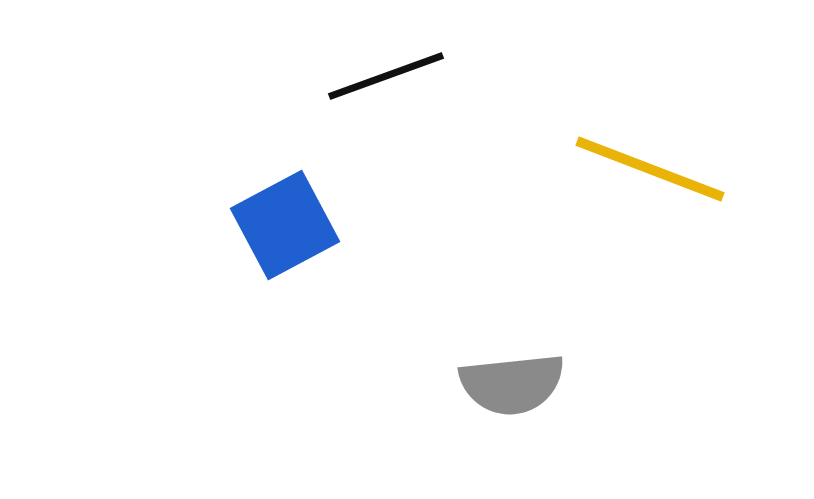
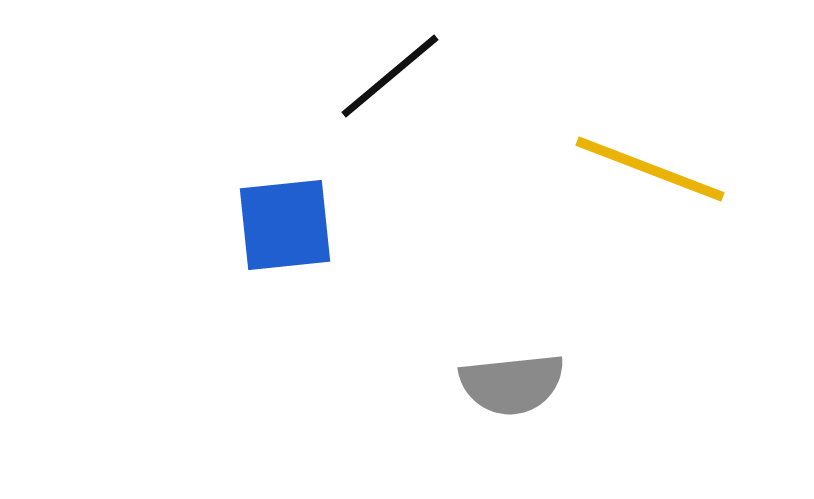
black line: moved 4 px right; rotated 20 degrees counterclockwise
blue square: rotated 22 degrees clockwise
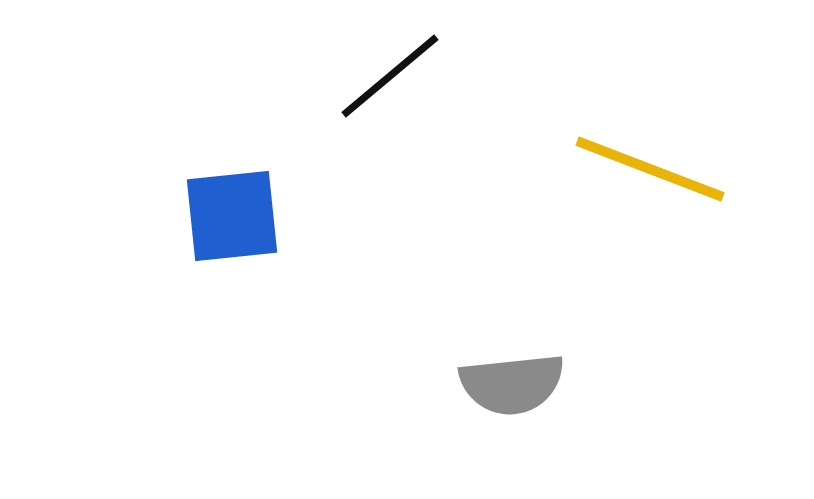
blue square: moved 53 px left, 9 px up
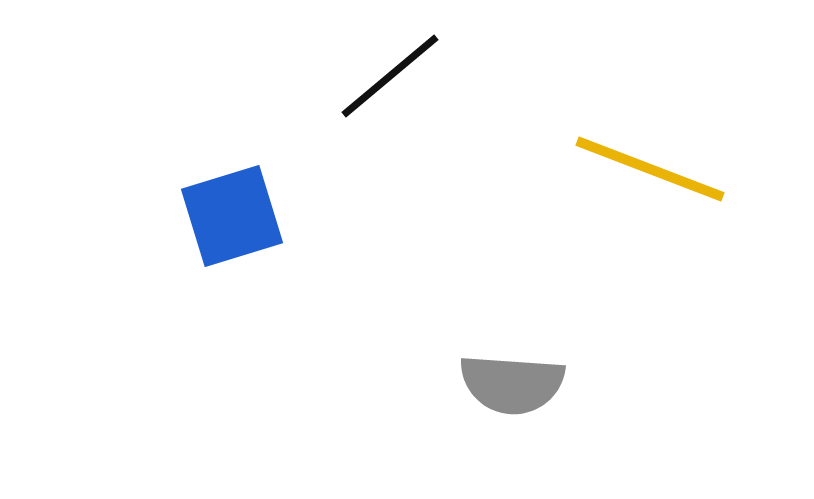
blue square: rotated 11 degrees counterclockwise
gray semicircle: rotated 10 degrees clockwise
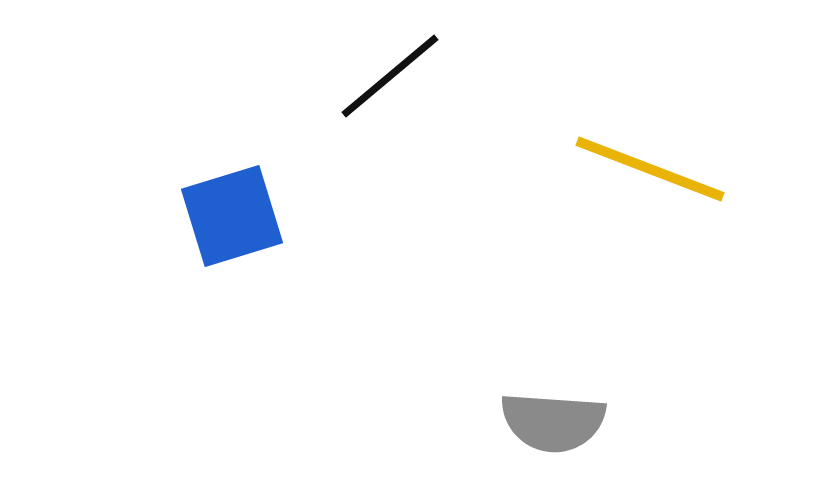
gray semicircle: moved 41 px right, 38 px down
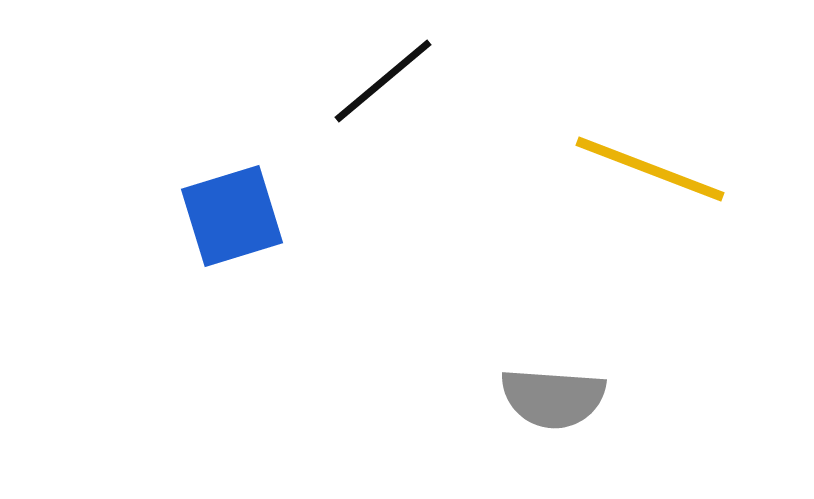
black line: moved 7 px left, 5 px down
gray semicircle: moved 24 px up
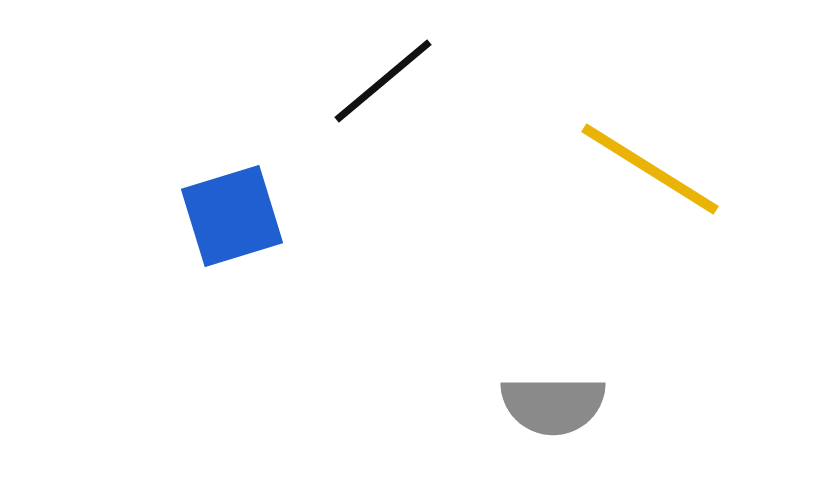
yellow line: rotated 11 degrees clockwise
gray semicircle: moved 7 px down; rotated 4 degrees counterclockwise
